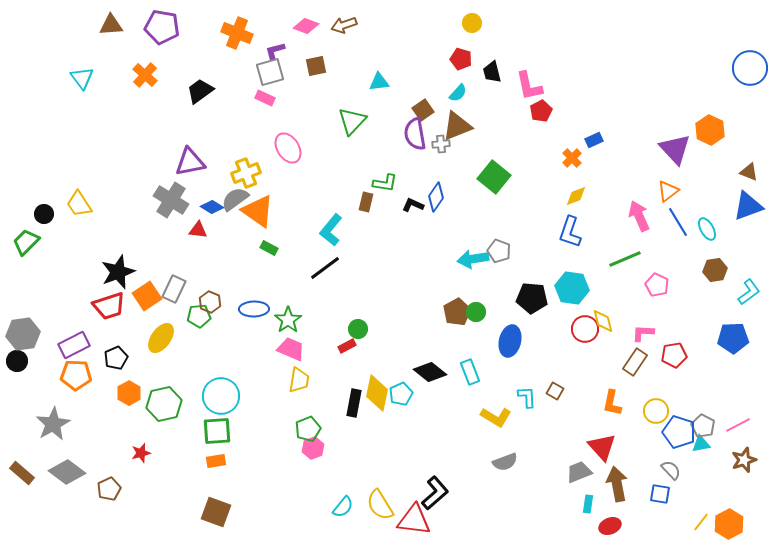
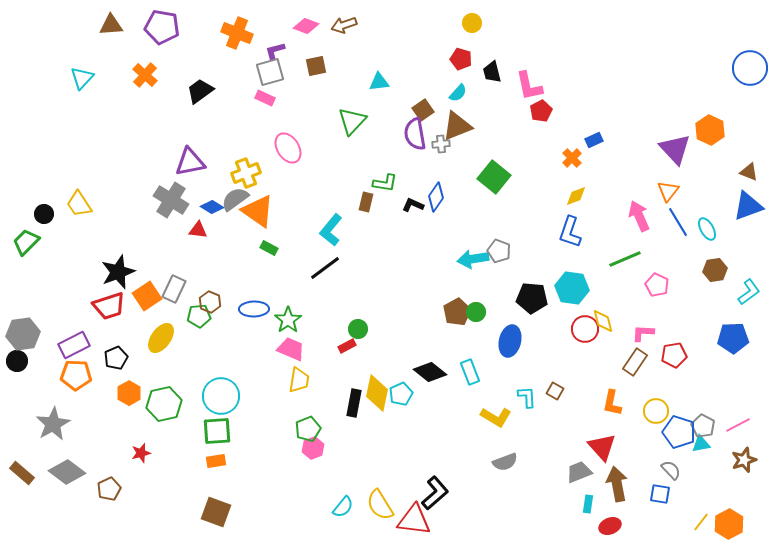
cyan triangle at (82, 78): rotated 20 degrees clockwise
orange triangle at (668, 191): rotated 15 degrees counterclockwise
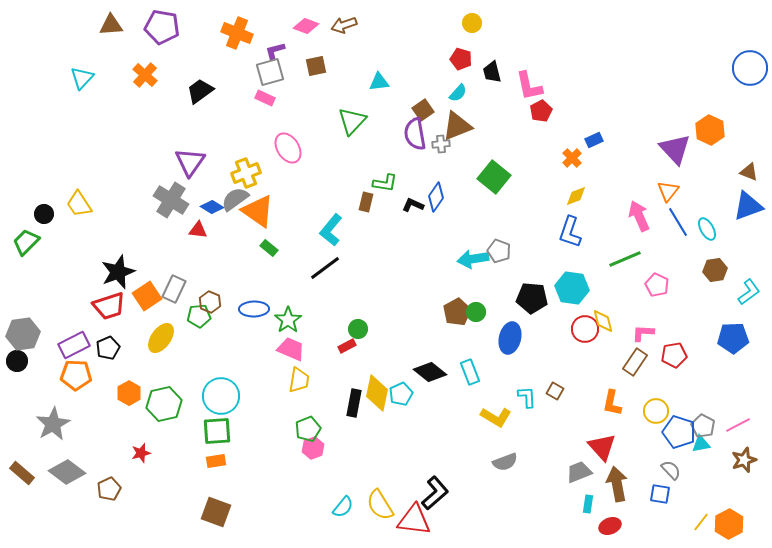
purple triangle at (190, 162): rotated 44 degrees counterclockwise
green rectangle at (269, 248): rotated 12 degrees clockwise
blue ellipse at (510, 341): moved 3 px up
black pentagon at (116, 358): moved 8 px left, 10 px up
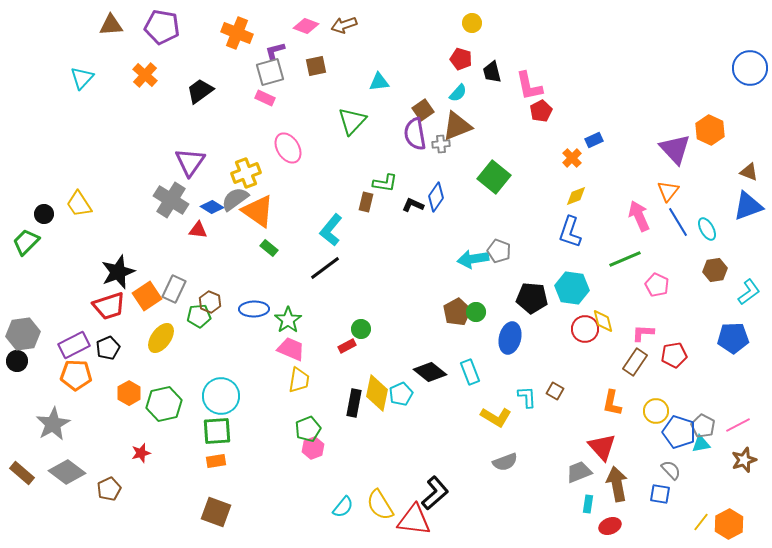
green circle at (358, 329): moved 3 px right
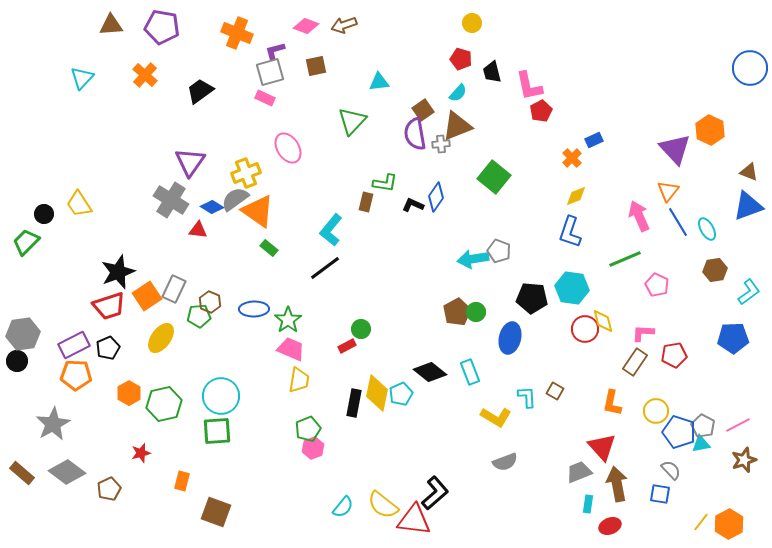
orange rectangle at (216, 461): moved 34 px left, 20 px down; rotated 66 degrees counterclockwise
yellow semicircle at (380, 505): moved 3 px right; rotated 20 degrees counterclockwise
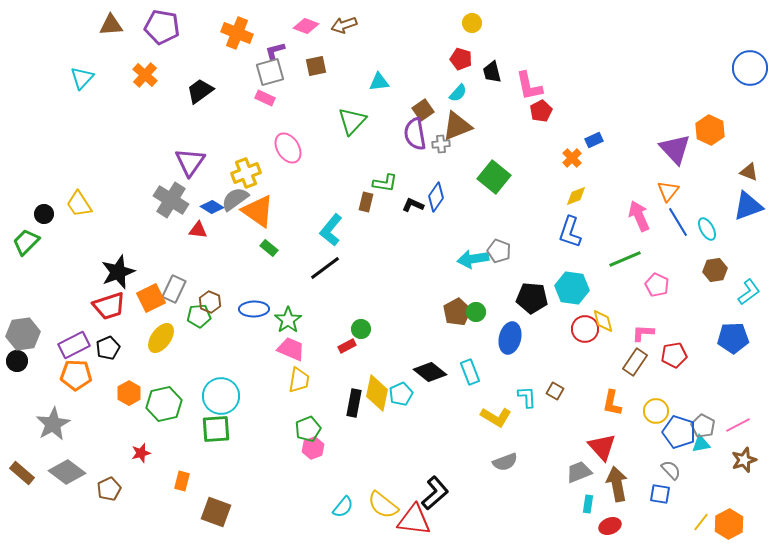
orange square at (147, 296): moved 4 px right, 2 px down; rotated 8 degrees clockwise
green square at (217, 431): moved 1 px left, 2 px up
